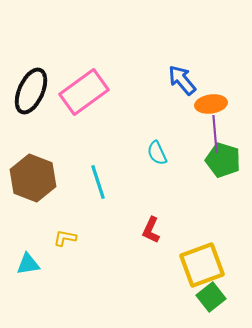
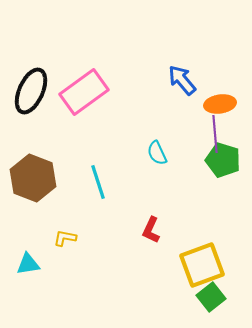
orange ellipse: moved 9 px right
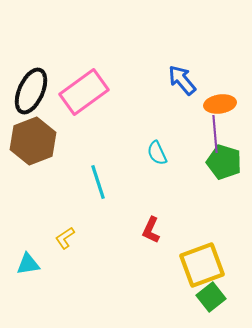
green pentagon: moved 1 px right, 2 px down
brown hexagon: moved 37 px up; rotated 18 degrees clockwise
yellow L-shape: rotated 45 degrees counterclockwise
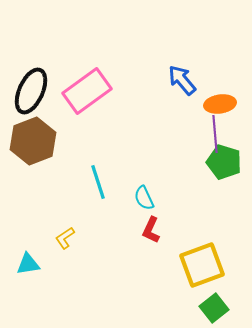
pink rectangle: moved 3 px right, 1 px up
cyan semicircle: moved 13 px left, 45 px down
green square: moved 3 px right, 11 px down
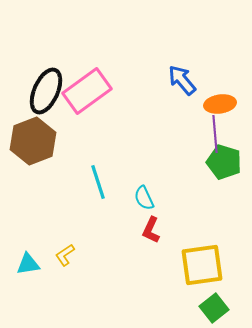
black ellipse: moved 15 px right
yellow L-shape: moved 17 px down
yellow square: rotated 12 degrees clockwise
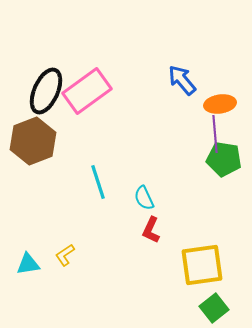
green pentagon: moved 3 px up; rotated 8 degrees counterclockwise
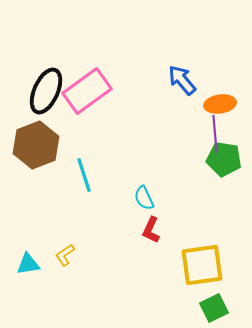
brown hexagon: moved 3 px right, 4 px down
cyan line: moved 14 px left, 7 px up
green square: rotated 12 degrees clockwise
